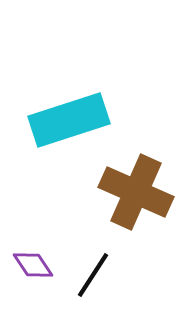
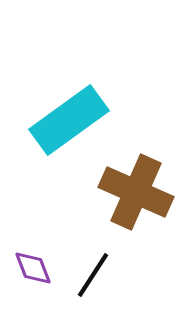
cyan rectangle: rotated 18 degrees counterclockwise
purple diamond: moved 3 px down; rotated 12 degrees clockwise
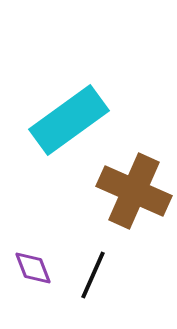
brown cross: moved 2 px left, 1 px up
black line: rotated 9 degrees counterclockwise
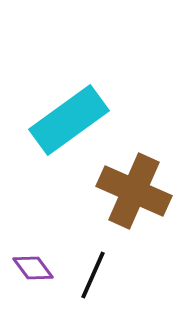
purple diamond: rotated 15 degrees counterclockwise
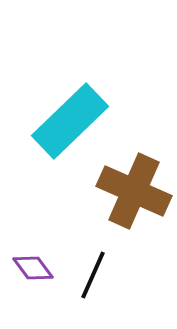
cyan rectangle: moved 1 px right, 1 px down; rotated 8 degrees counterclockwise
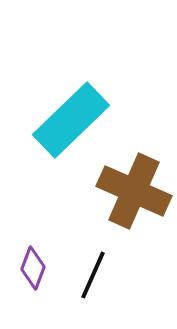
cyan rectangle: moved 1 px right, 1 px up
purple diamond: rotated 57 degrees clockwise
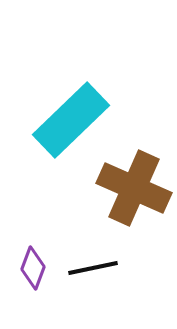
brown cross: moved 3 px up
black line: moved 7 px up; rotated 54 degrees clockwise
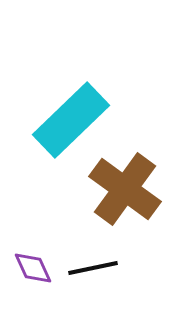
brown cross: moved 9 px left, 1 px down; rotated 12 degrees clockwise
purple diamond: rotated 45 degrees counterclockwise
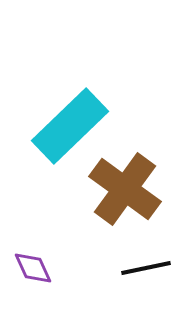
cyan rectangle: moved 1 px left, 6 px down
black line: moved 53 px right
